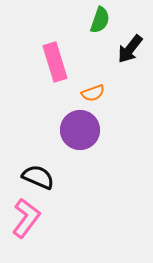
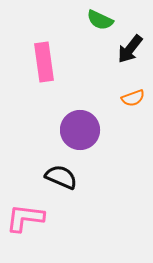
green semicircle: rotated 96 degrees clockwise
pink rectangle: moved 11 px left; rotated 9 degrees clockwise
orange semicircle: moved 40 px right, 5 px down
black semicircle: moved 23 px right
pink L-shape: moved 1 px left; rotated 120 degrees counterclockwise
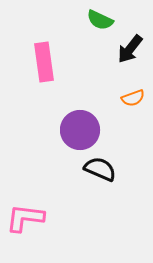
black semicircle: moved 39 px right, 8 px up
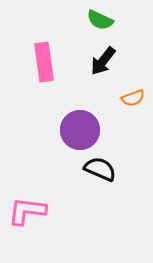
black arrow: moved 27 px left, 12 px down
pink L-shape: moved 2 px right, 7 px up
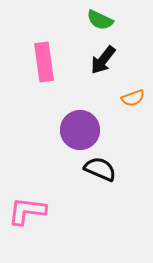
black arrow: moved 1 px up
